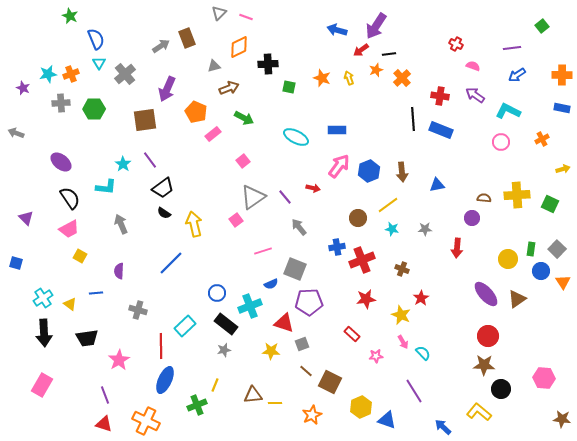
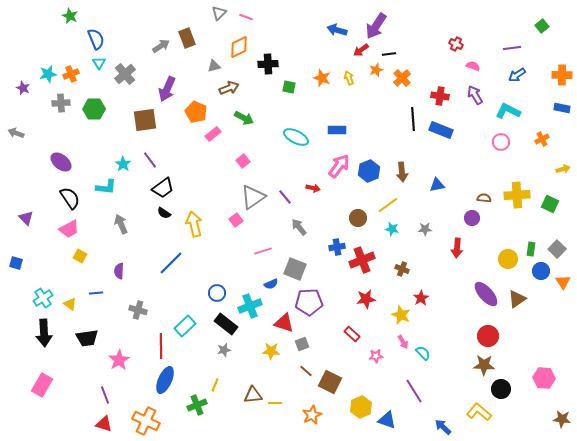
purple arrow at (475, 95): rotated 24 degrees clockwise
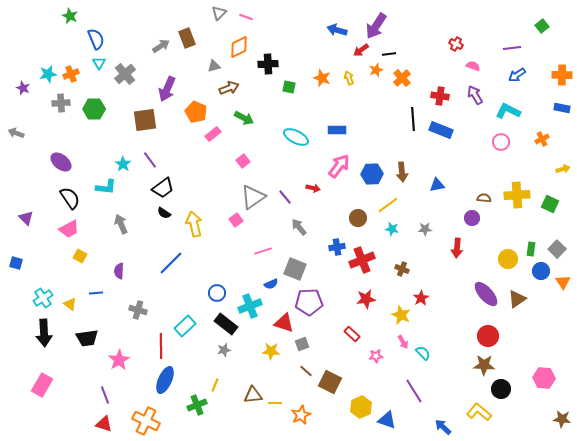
blue hexagon at (369, 171): moved 3 px right, 3 px down; rotated 20 degrees clockwise
orange star at (312, 415): moved 11 px left
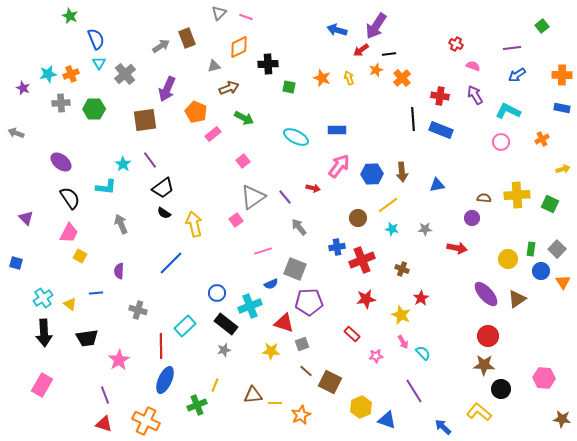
pink trapezoid at (69, 229): moved 4 px down; rotated 35 degrees counterclockwise
red arrow at (457, 248): rotated 84 degrees counterclockwise
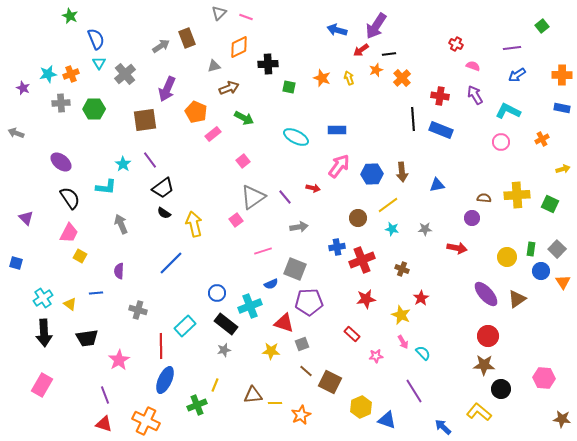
gray arrow at (299, 227): rotated 120 degrees clockwise
yellow circle at (508, 259): moved 1 px left, 2 px up
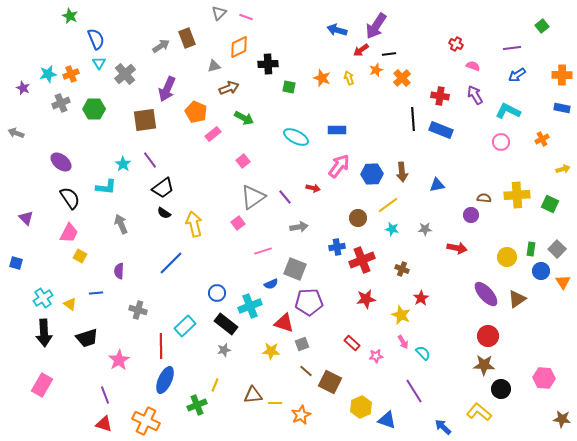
gray cross at (61, 103): rotated 18 degrees counterclockwise
purple circle at (472, 218): moved 1 px left, 3 px up
pink square at (236, 220): moved 2 px right, 3 px down
red rectangle at (352, 334): moved 9 px down
black trapezoid at (87, 338): rotated 10 degrees counterclockwise
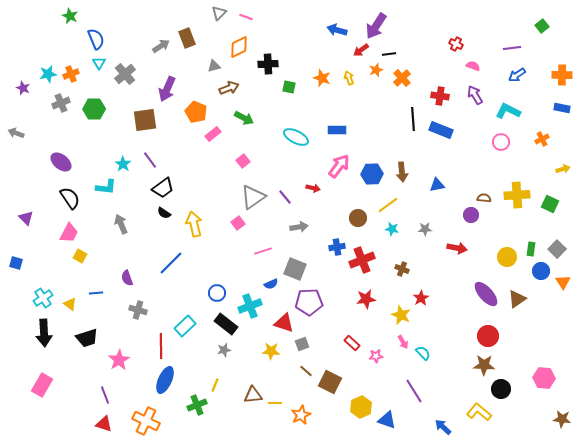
purple semicircle at (119, 271): moved 8 px right, 7 px down; rotated 21 degrees counterclockwise
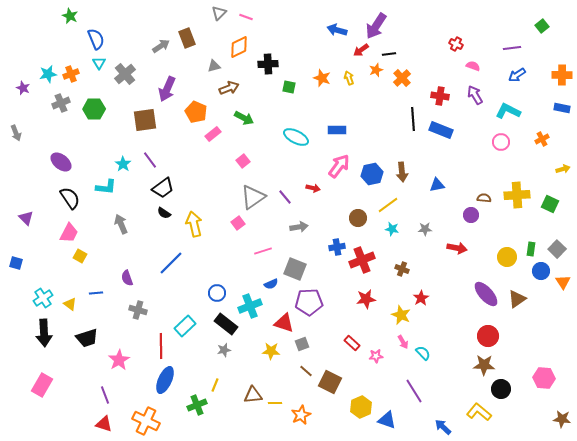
gray arrow at (16, 133): rotated 133 degrees counterclockwise
blue hexagon at (372, 174): rotated 10 degrees counterclockwise
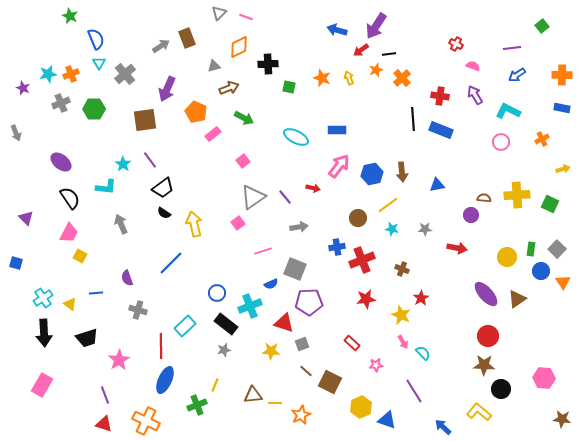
pink star at (376, 356): moved 9 px down
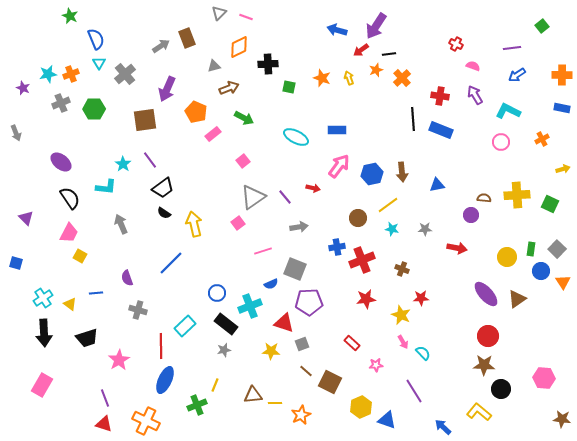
red star at (421, 298): rotated 28 degrees clockwise
purple line at (105, 395): moved 3 px down
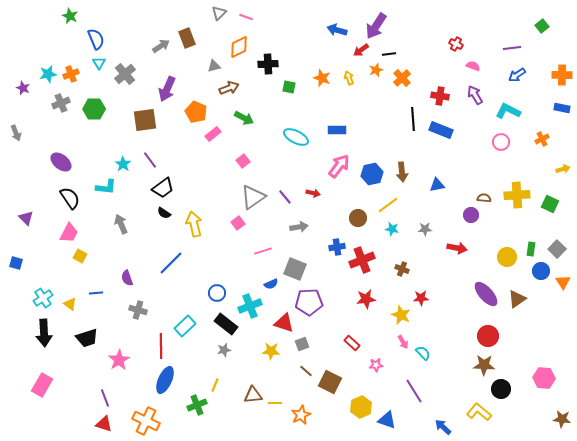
red arrow at (313, 188): moved 5 px down
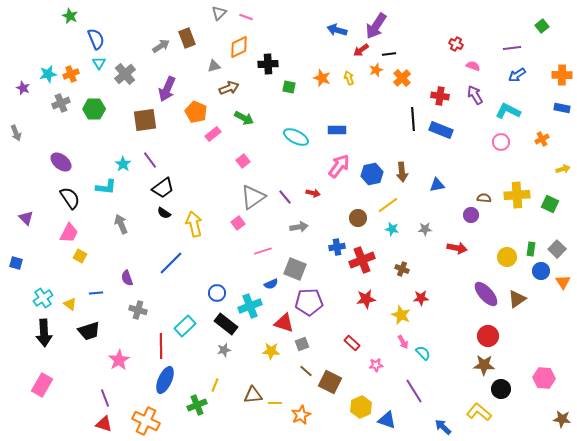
black trapezoid at (87, 338): moved 2 px right, 7 px up
